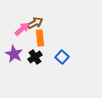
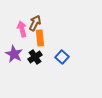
brown arrow: rotated 35 degrees counterclockwise
pink arrow: rotated 63 degrees counterclockwise
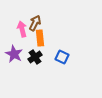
blue square: rotated 16 degrees counterclockwise
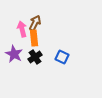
orange rectangle: moved 6 px left
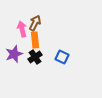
orange rectangle: moved 1 px right, 2 px down
purple star: rotated 24 degrees clockwise
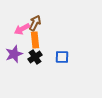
pink arrow: rotated 105 degrees counterclockwise
blue square: rotated 24 degrees counterclockwise
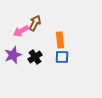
pink arrow: moved 1 px left, 2 px down
orange rectangle: moved 25 px right
purple star: moved 1 px left, 1 px down
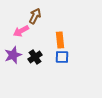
brown arrow: moved 7 px up
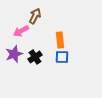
purple star: moved 1 px right, 1 px up
